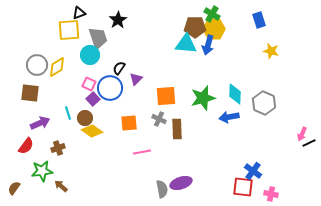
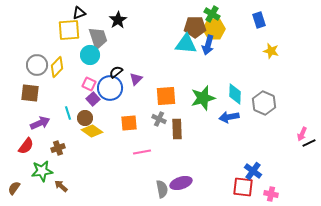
yellow diamond at (57, 67): rotated 15 degrees counterclockwise
black semicircle at (119, 68): moved 3 px left, 4 px down; rotated 16 degrees clockwise
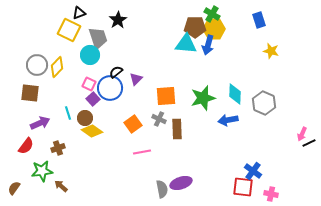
yellow square at (69, 30): rotated 30 degrees clockwise
blue arrow at (229, 117): moved 1 px left, 3 px down
orange square at (129, 123): moved 4 px right, 1 px down; rotated 30 degrees counterclockwise
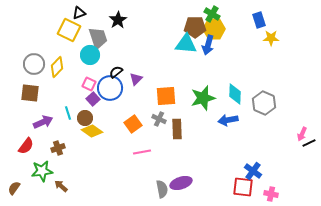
yellow star at (271, 51): moved 13 px up; rotated 14 degrees counterclockwise
gray circle at (37, 65): moved 3 px left, 1 px up
purple arrow at (40, 123): moved 3 px right, 1 px up
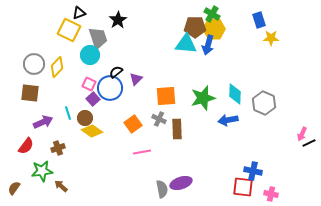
blue cross at (253, 171): rotated 24 degrees counterclockwise
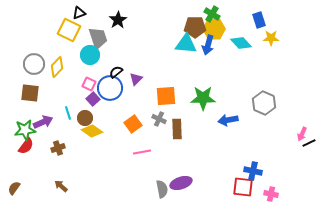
cyan diamond at (235, 94): moved 6 px right, 51 px up; rotated 45 degrees counterclockwise
green star at (203, 98): rotated 15 degrees clockwise
green star at (42, 171): moved 17 px left, 41 px up
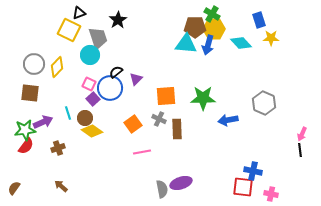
black line at (309, 143): moved 9 px left, 7 px down; rotated 72 degrees counterclockwise
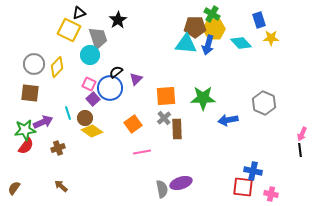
gray cross at (159, 119): moved 5 px right, 1 px up; rotated 24 degrees clockwise
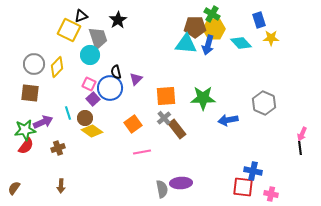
black triangle at (79, 13): moved 2 px right, 3 px down
black semicircle at (116, 72): rotated 64 degrees counterclockwise
brown rectangle at (177, 129): rotated 36 degrees counterclockwise
black line at (300, 150): moved 2 px up
purple ellipse at (181, 183): rotated 15 degrees clockwise
brown arrow at (61, 186): rotated 128 degrees counterclockwise
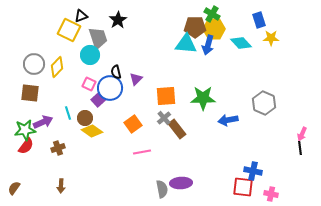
purple square at (93, 99): moved 5 px right, 1 px down
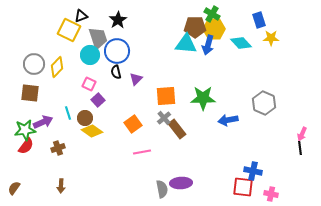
blue circle at (110, 88): moved 7 px right, 37 px up
